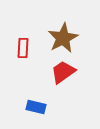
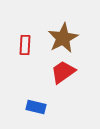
red rectangle: moved 2 px right, 3 px up
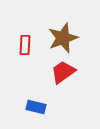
brown star: rotated 8 degrees clockwise
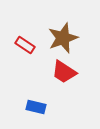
red rectangle: rotated 60 degrees counterclockwise
red trapezoid: moved 1 px right; rotated 112 degrees counterclockwise
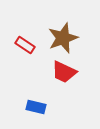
red trapezoid: rotated 8 degrees counterclockwise
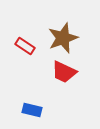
red rectangle: moved 1 px down
blue rectangle: moved 4 px left, 3 px down
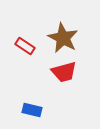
brown star: rotated 24 degrees counterclockwise
red trapezoid: rotated 40 degrees counterclockwise
